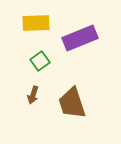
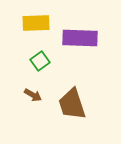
purple rectangle: rotated 24 degrees clockwise
brown arrow: rotated 78 degrees counterclockwise
brown trapezoid: moved 1 px down
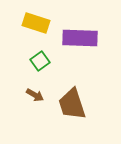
yellow rectangle: rotated 20 degrees clockwise
brown arrow: moved 2 px right
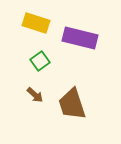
purple rectangle: rotated 12 degrees clockwise
brown arrow: rotated 12 degrees clockwise
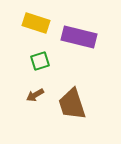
purple rectangle: moved 1 px left, 1 px up
green square: rotated 18 degrees clockwise
brown arrow: rotated 108 degrees clockwise
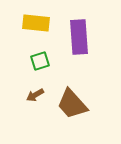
yellow rectangle: rotated 12 degrees counterclockwise
purple rectangle: rotated 72 degrees clockwise
brown trapezoid: rotated 24 degrees counterclockwise
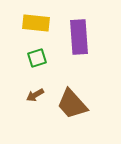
green square: moved 3 px left, 3 px up
